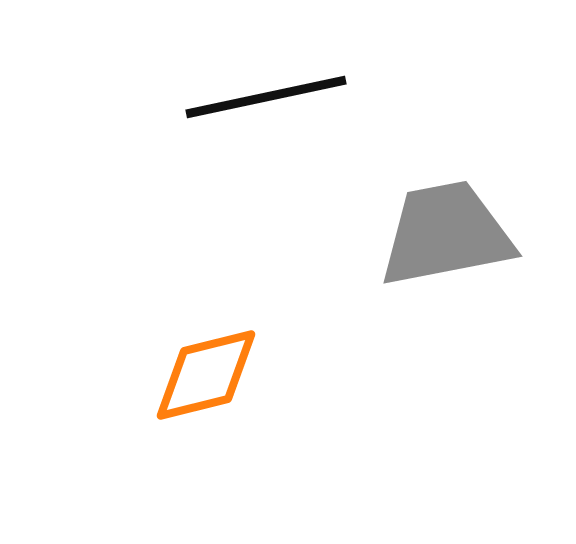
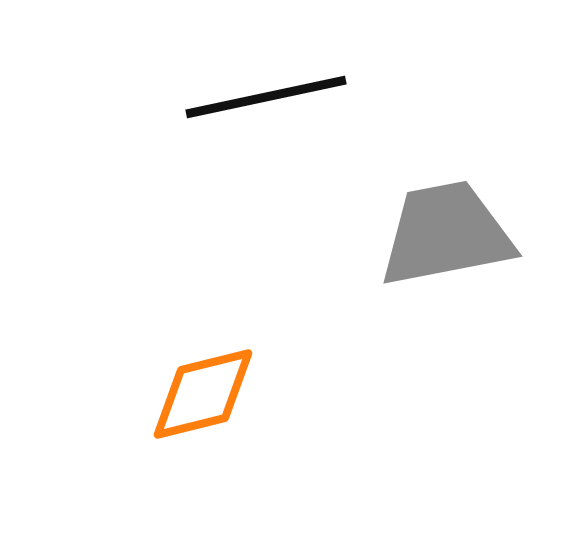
orange diamond: moved 3 px left, 19 px down
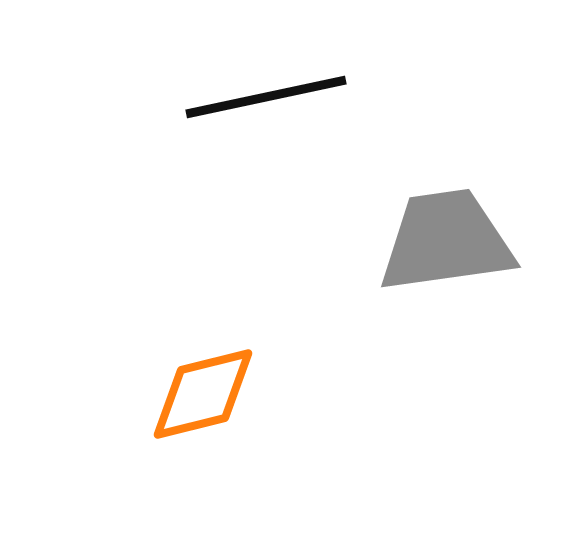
gray trapezoid: moved 7 px down; rotated 3 degrees clockwise
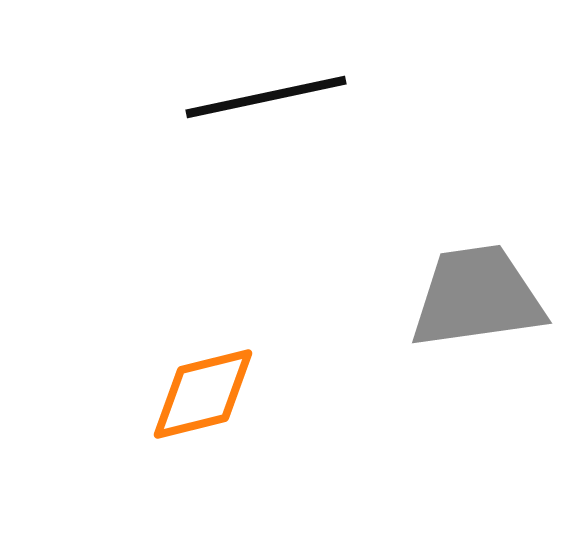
gray trapezoid: moved 31 px right, 56 px down
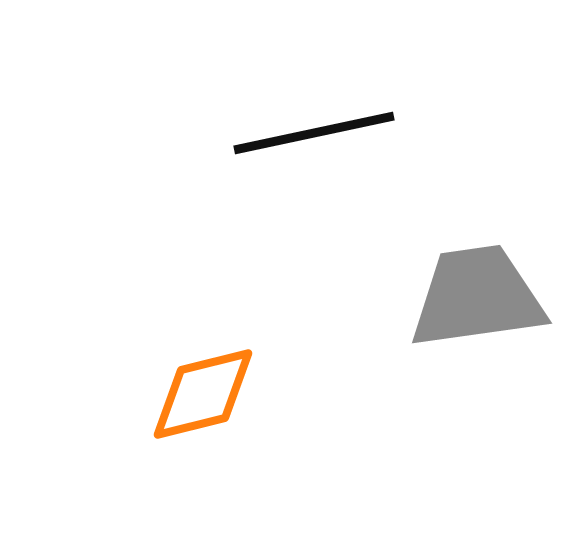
black line: moved 48 px right, 36 px down
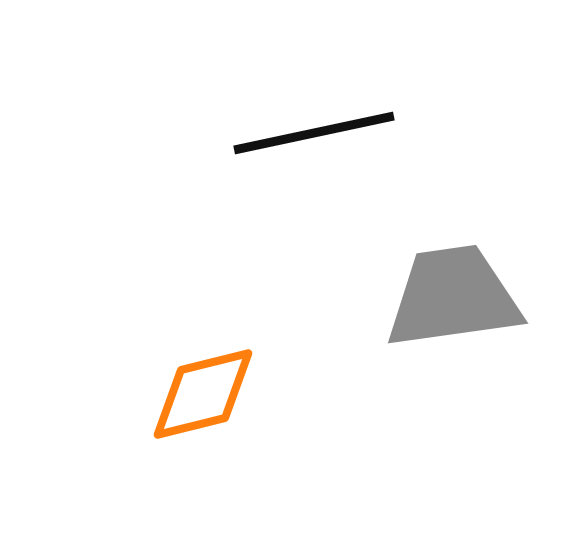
gray trapezoid: moved 24 px left
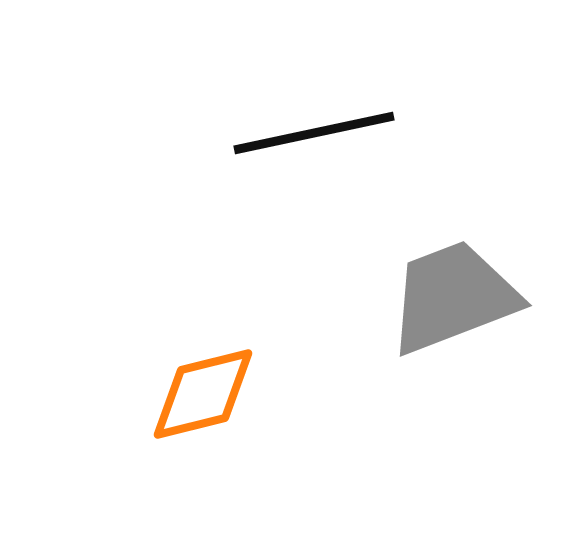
gray trapezoid: rotated 13 degrees counterclockwise
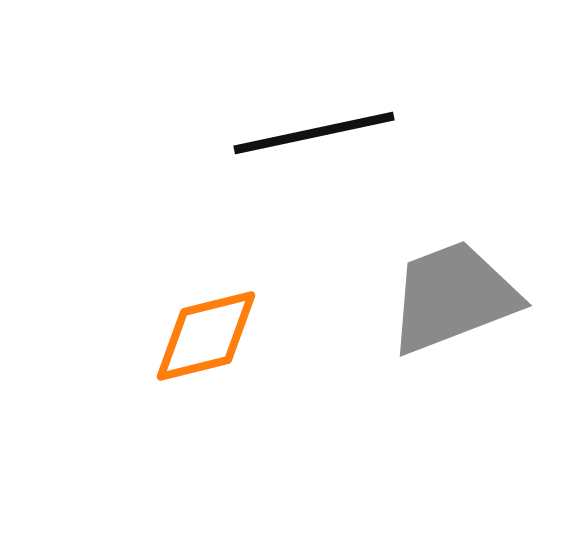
orange diamond: moved 3 px right, 58 px up
